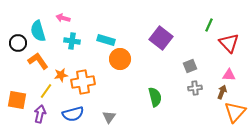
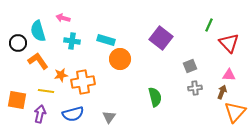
yellow line: rotated 63 degrees clockwise
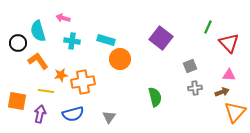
green line: moved 1 px left, 2 px down
brown arrow: rotated 48 degrees clockwise
orange square: moved 1 px down
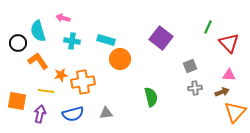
green semicircle: moved 4 px left
gray triangle: moved 3 px left, 4 px up; rotated 48 degrees clockwise
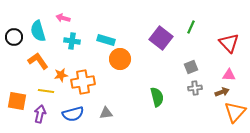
green line: moved 17 px left
black circle: moved 4 px left, 6 px up
gray square: moved 1 px right, 1 px down
green semicircle: moved 6 px right
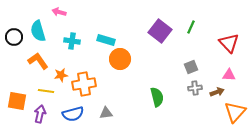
pink arrow: moved 4 px left, 6 px up
purple square: moved 1 px left, 7 px up
orange cross: moved 1 px right, 2 px down
brown arrow: moved 5 px left
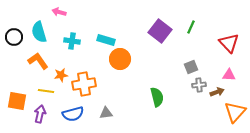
cyan semicircle: moved 1 px right, 1 px down
gray cross: moved 4 px right, 3 px up
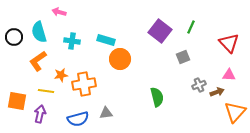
orange L-shape: rotated 90 degrees counterclockwise
gray square: moved 8 px left, 10 px up
gray cross: rotated 16 degrees counterclockwise
blue semicircle: moved 5 px right, 5 px down
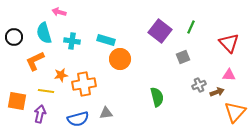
cyan semicircle: moved 5 px right, 1 px down
orange L-shape: moved 3 px left; rotated 10 degrees clockwise
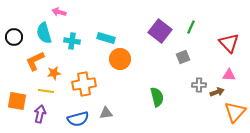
cyan rectangle: moved 2 px up
orange star: moved 7 px left, 2 px up
gray cross: rotated 24 degrees clockwise
